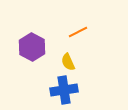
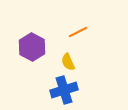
blue cross: rotated 8 degrees counterclockwise
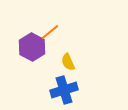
orange line: moved 28 px left; rotated 12 degrees counterclockwise
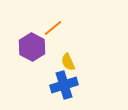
orange line: moved 3 px right, 4 px up
blue cross: moved 5 px up
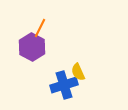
orange line: moved 13 px left; rotated 24 degrees counterclockwise
yellow semicircle: moved 10 px right, 10 px down
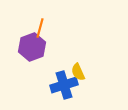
orange line: rotated 12 degrees counterclockwise
purple hexagon: rotated 12 degrees clockwise
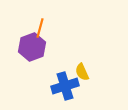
yellow semicircle: moved 4 px right
blue cross: moved 1 px right, 1 px down
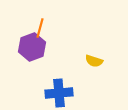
yellow semicircle: moved 12 px right, 11 px up; rotated 48 degrees counterclockwise
blue cross: moved 6 px left, 7 px down; rotated 12 degrees clockwise
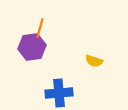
purple hexagon: rotated 12 degrees clockwise
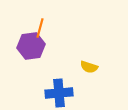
purple hexagon: moved 1 px left, 1 px up
yellow semicircle: moved 5 px left, 6 px down
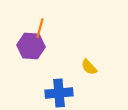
purple hexagon: rotated 12 degrees clockwise
yellow semicircle: rotated 30 degrees clockwise
